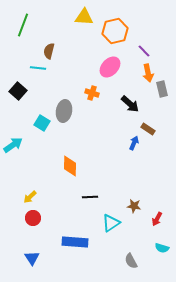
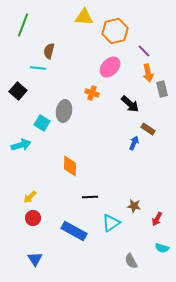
cyan arrow: moved 8 px right; rotated 18 degrees clockwise
blue rectangle: moved 1 px left, 11 px up; rotated 25 degrees clockwise
blue triangle: moved 3 px right, 1 px down
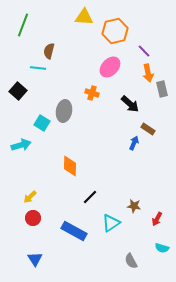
black line: rotated 42 degrees counterclockwise
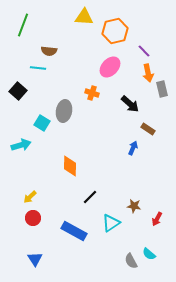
brown semicircle: rotated 98 degrees counterclockwise
blue arrow: moved 1 px left, 5 px down
cyan semicircle: moved 13 px left, 6 px down; rotated 24 degrees clockwise
